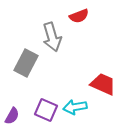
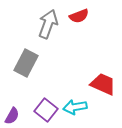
gray arrow: moved 4 px left, 13 px up; rotated 144 degrees counterclockwise
purple square: rotated 15 degrees clockwise
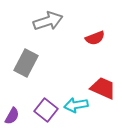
red semicircle: moved 16 px right, 22 px down
gray arrow: moved 3 px up; rotated 52 degrees clockwise
red trapezoid: moved 4 px down
cyan arrow: moved 1 px right, 2 px up
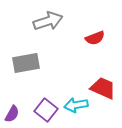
gray rectangle: rotated 52 degrees clockwise
purple semicircle: moved 2 px up
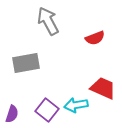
gray arrow: rotated 100 degrees counterclockwise
purple square: moved 1 px right
purple semicircle: rotated 12 degrees counterclockwise
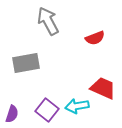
cyan arrow: moved 1 px right, 1 px down
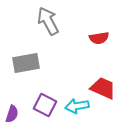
red semicircle: moved 4 px right; rotated 12 degrees clockwise
purple square: moved 2 px left, 5 px up; rotated 10 degrees counterclockwise
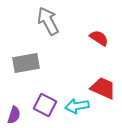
red semicircle: rotated 138 degrees counterclockwise
purple semicircle: moved 2 px right, 1 px down
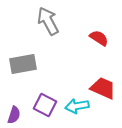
gray rectangle: moved 3 px left, 1 px down
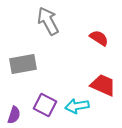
red trapezoid: moved 3 px up
